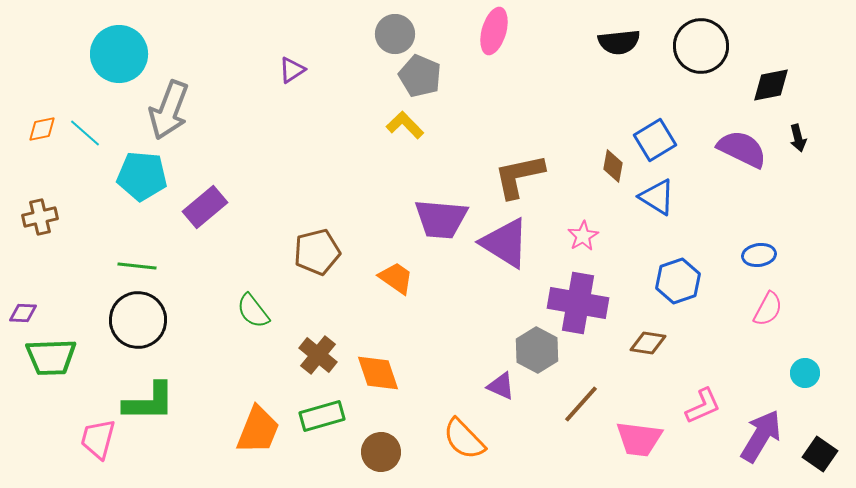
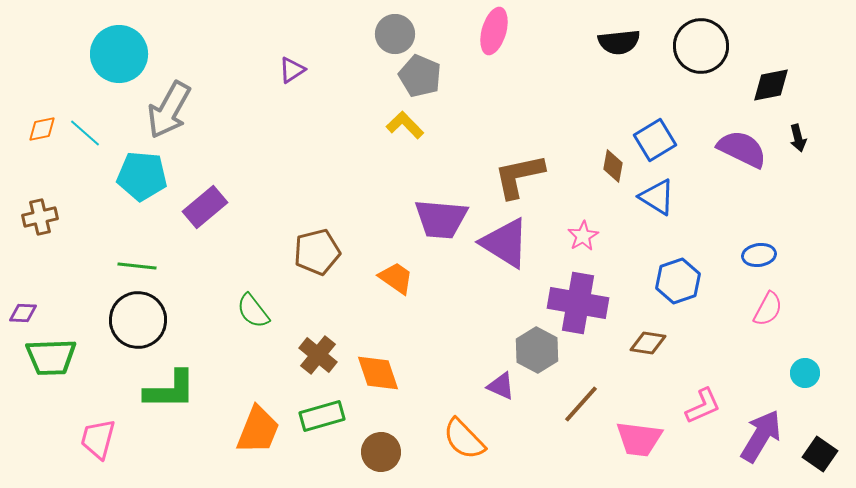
gray arrow at (169, 110): rotated 8 degrees clockwise
green L-shape at (149, 402): moved 21 px right, 12 px up
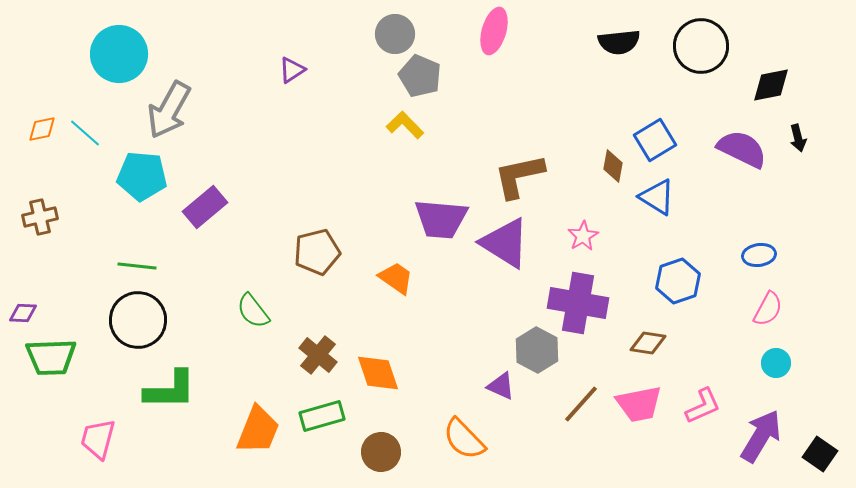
cyan circle at (805, 373): moved 29 px left, 10 px up
pink trapezoid at (639, 439): moved 35 px up; rotated 18 degrees counterclockwise
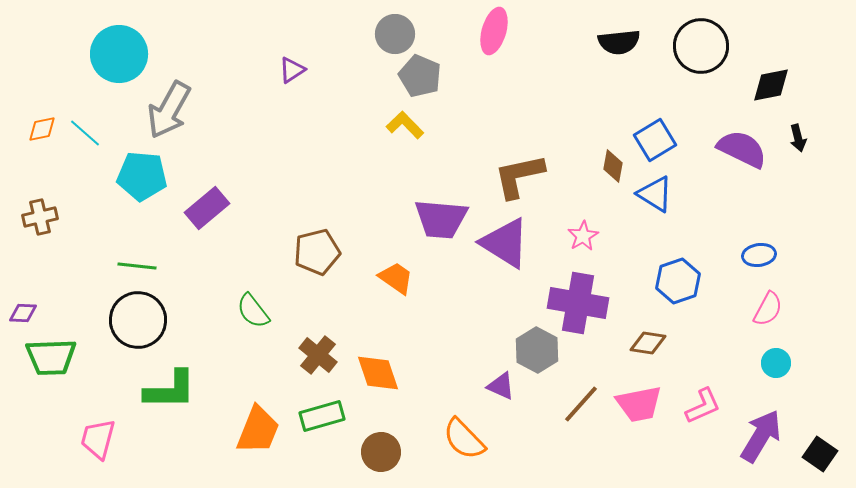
blue triangle at (657, 197): moved 2 px left, 3 px up
purple rectangle at (205, 207): moved 2 px right, 1 px down
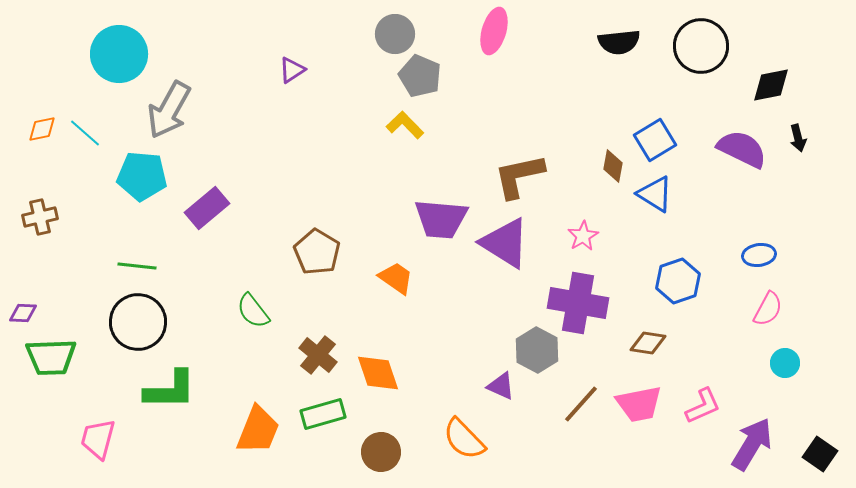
brown pentagon at (317, 252): rotated 27 degrees counterclockwise
black circle at (138, 320): moved 2 px down
cyan circle at (776, 363): moved 9 px right
green rectangle at (322, 416): moved 1 px right, 2 px up
purple arrow at (761, 436): moved 9 px left, 8 px down
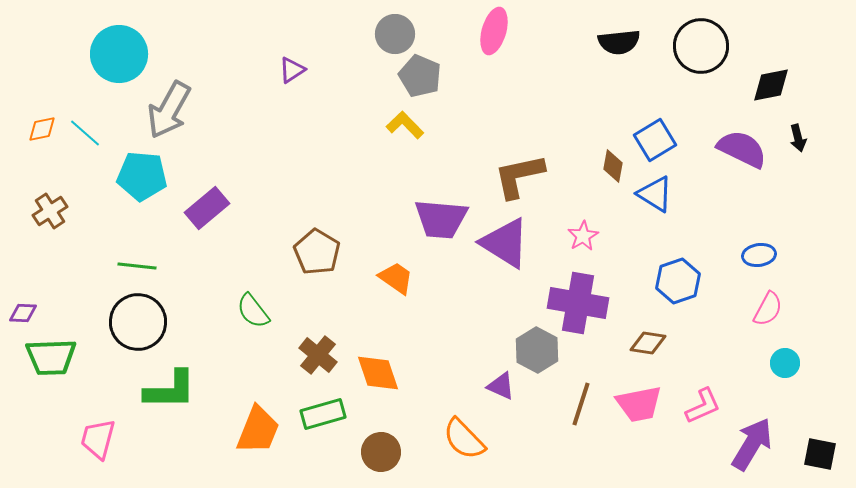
brown cross at (40, 217): moved 10 px right, 6 px up; rotated 20 degrees counterclockwise
brown line at (581, 404): rotated 24 degrees counterclockwise
black square at (820, 454): rotated 24 degrees counterclockwise
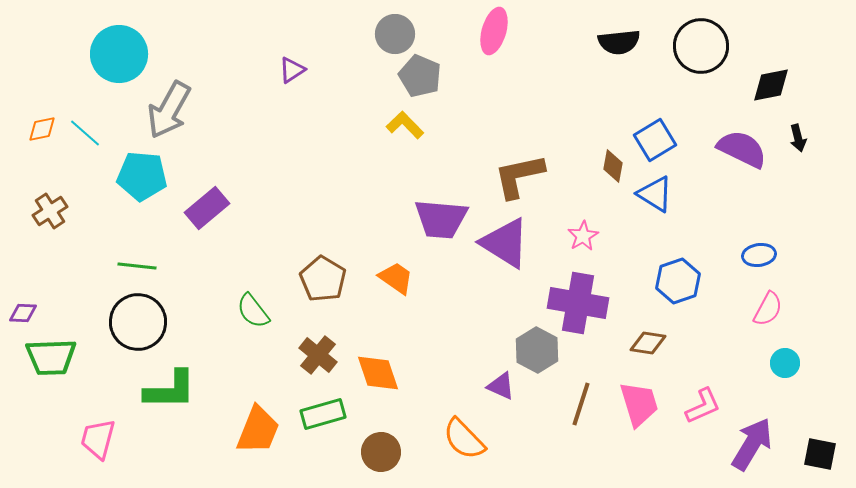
brown pentagon at (317, 252): moved 6 px right, 27 px down
pink trapezoid at (639, 404): rotated 96 degrees counterclockwise
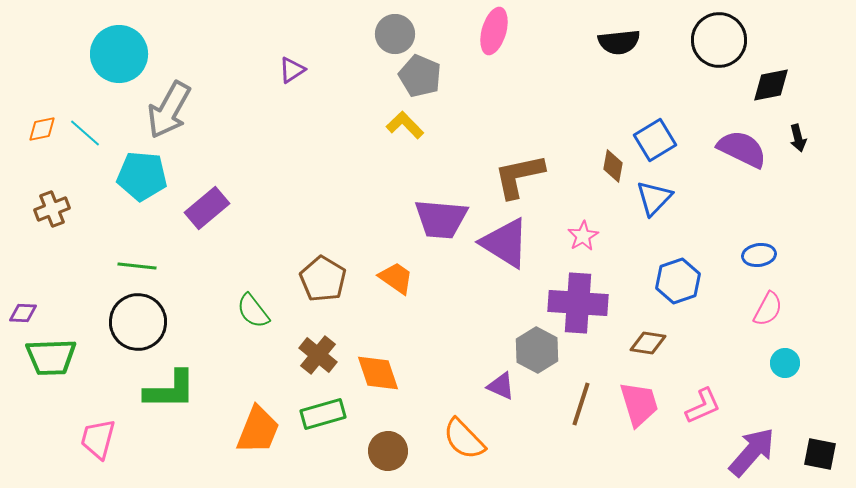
black circle at (701, 46): moved 18 px right, 6 px up
blue triangle at (655, 194): moved 1 px left, 4 px down; rotated 42 degrees clockwise
brown cross at (50, 211): moved 2 px right, 2 px up; rotated 12 degrees clockwise
purple cross at (578, 303): rotated 6 degrees counterclockwise
purple arrow at (752, 444): moved 8 px down; rotated 10 degrees clockwise
brown circle at (381, 452): moved 7 px right, 1 px up
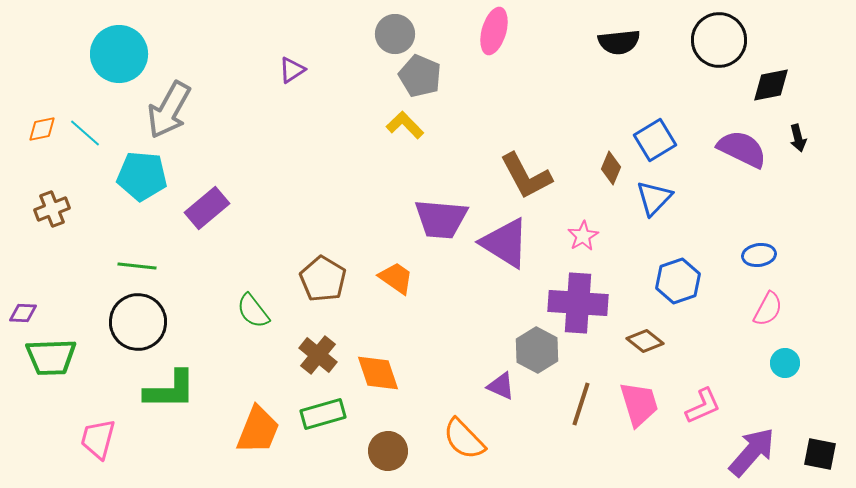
brown diamond at (613, 166): moved 2 px left, 2 px down; rotated 12 degrees clockwise
brown L-shape at (519, 176): moved 7 px right; rotated 106 degrees counterclockwise
brown diamond at (648, 343): moved 3 px left, 2 px up; rotated 30 degrees clockwise
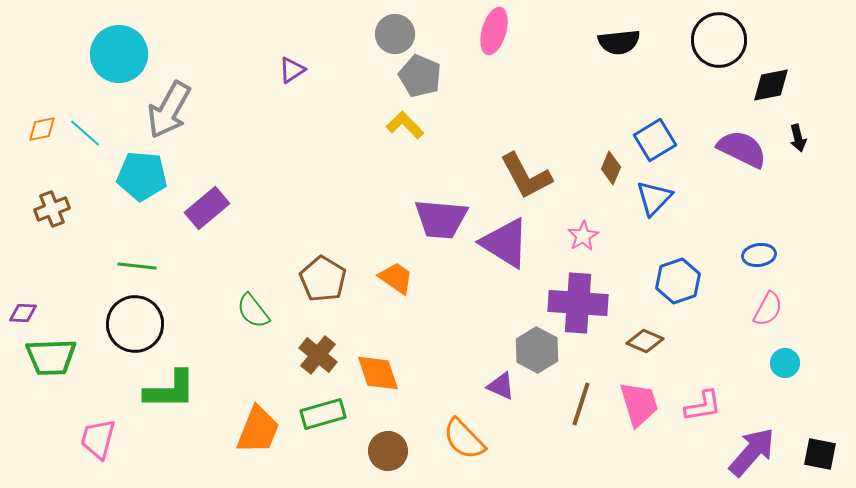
black circle at (138, 322): moved 3 px left, 2 px down
brown diamond at (645, 341): rotated 15 degrees counterclockwise
pink L-shape at (703, 406): rotated 15 degrees clockwise
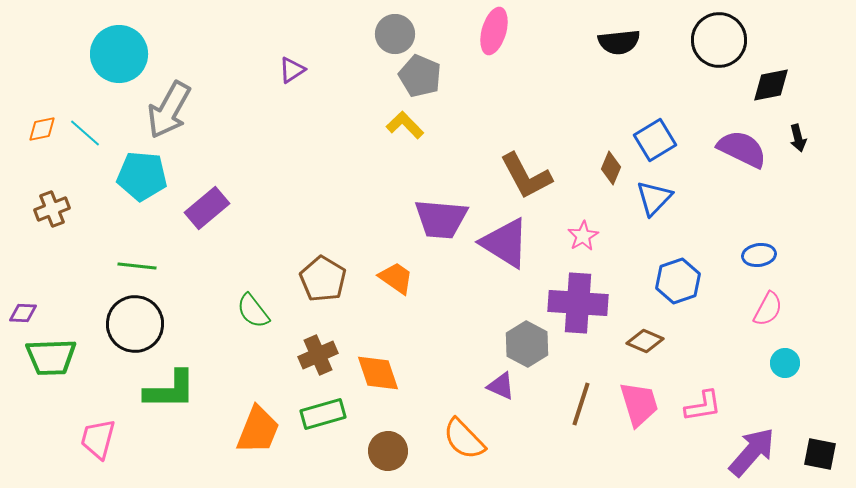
gray hexagon at (537, 350): moved 10 px left, 6 px up
brown cross at (318, 355): rotated 27 degrees clockwise
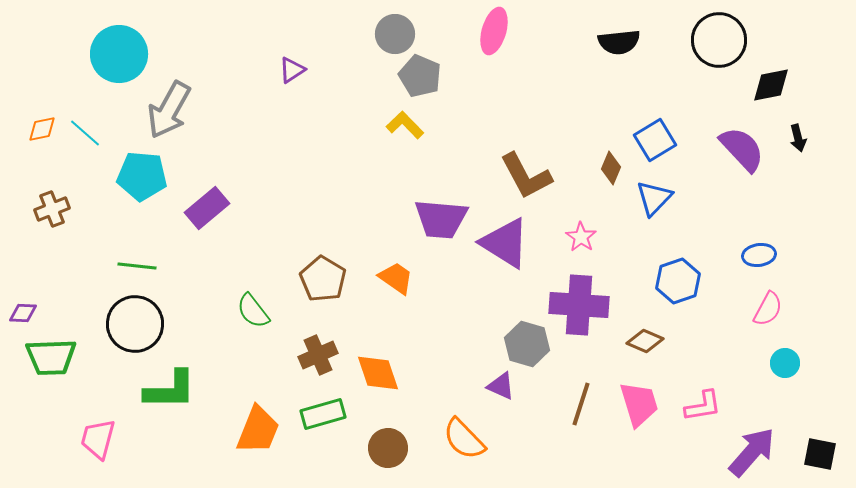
purple semicircle at (742, 149): rotated 21 degrees clockwise
pink star at (583, 236): moved 2 px left, 1 px down; rotated 8 degrees counterclockwise
purple cross at (578, 303): moved 1 px right, 2 px down
gray hexagon at (527, 344): rotated 12 degrees counterclockwise
brown circle at (388, 451): moved 3 px up
